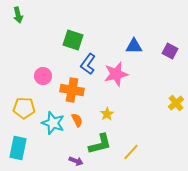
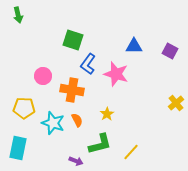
pink star: rotated 30 degrees clockwise
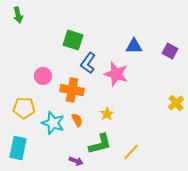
blue L-shape: moved 1 px up
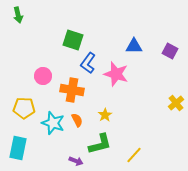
yellow star: moved 2 px left, 1 px down
yellow line: moved 3 px right, 3 px down
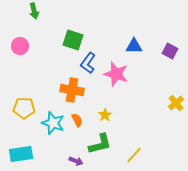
green arrow: moved 16 px right, 4 px up
pink circle: moved 23 px left, 30 px up
cyan rectangle: moved 3 px right, 6 px down; rotated 70 degrees clockwise
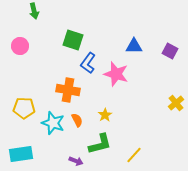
orange cross: moved 4 px left
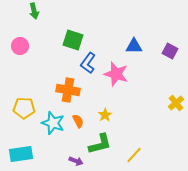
orange semicircle: moved 1 px right, 1 px down
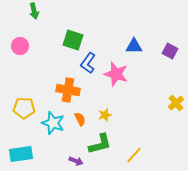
yellow star: rotated 16 degrees clockwise
orange semicircle: moved 2 px right, 2 px up
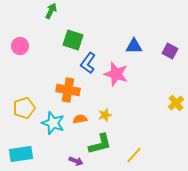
green arrow: moved 17 px right; rotated 140 degrees counterclockwise
yellow pentagon: rotated 20 degrees counterclockwise
orange semicircle: rotated 72 degrees counterclockwise
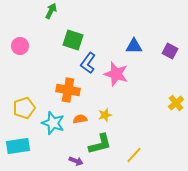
cyan rectangle: moved 3 px left, 8 px up
